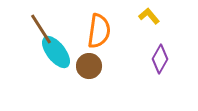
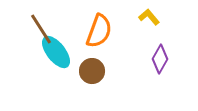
yellow L-shape: moved 1 px down
orange semicircle: rotated 12 degrees clockwise
brown circle: moved 3 px right, 5 px down
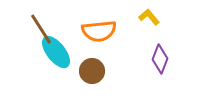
orange semicircle: rotated 64 degrees clockwise
purple diamond: rotated 8 degrees counterclockwise
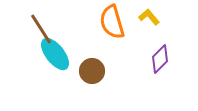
orange semicircle: moved 13 px right, 9 px up; rotated 80 degrees clockwise
cyan ellipse: moved 1 px left, 2 px down
purple diamond: rotated 24 degrees clockwise
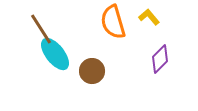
orange semicircle: moved 1 px right
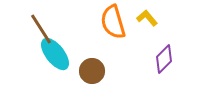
yellow L-shape: moved 2 px left, 1 px down
purple diamond: moved 4 px right
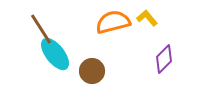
orange semicircle: rotated 92 degrees clockwise
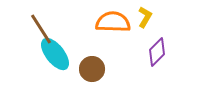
yellow L-shape: moved 2 px left, 1 px up; rotated 70 degrees clockwise
orange semicircle: rotated 16 degrees clockwise
purple diamond: moved 7 px left, 7 px up
brown circle: moved 2 px up
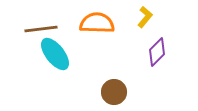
yellow L-shape: rotated 10 degrees clockwise
orange semicircle: moved 16 px left, 1 px down
brown line: rotated 64 degrees counterclockwise
brown circle: moved 22 px right, 23 px down
